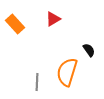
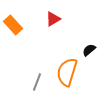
orange rectangle: moved 2 px left, 1 px down
black semicircle: rotated 96 degrees counterclockwise
gray line: rotated 18 degrees clockwise
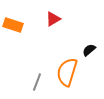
orange rectangle: rotated 30 degrees counterclockwise
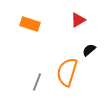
red triangle: moved 25 px right, 1 px down
orange rectangle: moved 17 px right, 1 px up
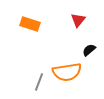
red triangle: rotated 21 degrees counterclockwise
orange semicircle: rotated 116 degrees counterclockwise
gray line: moved 2 px right
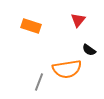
orange rectangle: moved 1 px right, 2 px down
black semicircle: rotated 104 degrees counterclockwise
orange semicircle: moved 3 px up
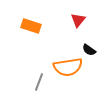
orange semicircle: moved 1 px right, 2 px up
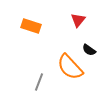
orange semicircle: moved 2 px right; rotated 56 degrees clockwise
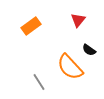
orange rectangle: rotated 54 degrees counterclockwise
gray line: rotated 54 degrees counterclockwise
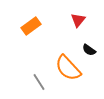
orange semicircle: moved 2 px left, 1 px down
